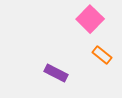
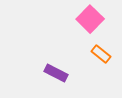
orange rectangle: moved 1 px left, 1 px up
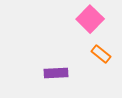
purple rectangle: rotated 30 degrees counterclockwise
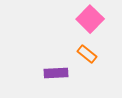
orange rectangle: moved 14 px left
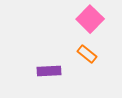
purple rectangle: moved 7 px left, 2 px up
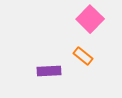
orange rectangle: moved 4 px left, 2 px down
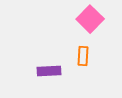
orange rectangle: rotated 54 degrees clockwise
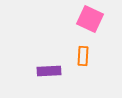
pink square: rotated 20 degrees counterclockwise
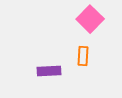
pink square: rotated 20 degrees clockwise
